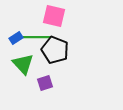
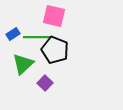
blue rectangle: moved 3 px left, 4 px up
green triangle: rotated 30 degrees clockwise
purple square: rotated 28 degrees counterclockwise
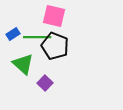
black pentagon: moved 4 px up
green triangle: rotated 35 degrees counterclockwise
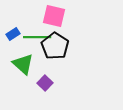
black pentagon: rotated 12 degrees clockwise
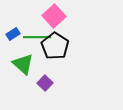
pink square: rotated 35 degrees clockwise
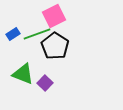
pink square: rotated 15 degrees clockwise
green line: moved 3 px up; rotated 20 degrees counterclockwise
green triangle: moved 10 px down; rotated 20 degrees counterclockwise
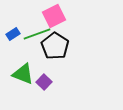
purple square: moved 1 px left, 1 px up
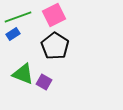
pink square: moved 1 px up
green line: moved 19 px left, 17 px up
purple square: rotated 14 degrees counterclockwise
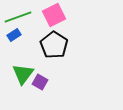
blue rectangle: moved 1 px right, 1 px down
black pentagon: moved 1 px left, 1 px up
green triangle: rotated 45 degrees clockwise
purple square: moved 4 px left
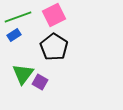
black pentagon: moved 2 px down
